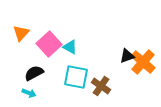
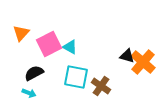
pink square: rotated 15 degrees clockwise
black triangle: rotated 35 degrees clockwise
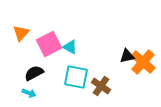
black triangle: rotated 28 degrees counterclockwise
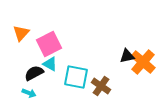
cyan triangle: moved 20 px left, 17 px down
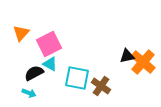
cyan square: moved 1 px right, 1 px down
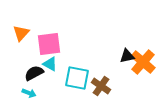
pink square: rotated 20 degrees clockwise
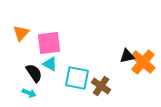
pink square: moved 1 px up
black semicircle: rotated 84 degrees clockwise
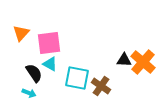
black triangle: moved 3 px left, 4 px down; rotated 14 degrees clockwise
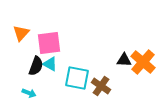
black semicircle: moved 2 px right, 7 px up; rotated 54 degrees clockwise
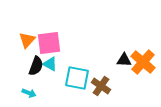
orange triangle: moved 6 px right, 7 px down
